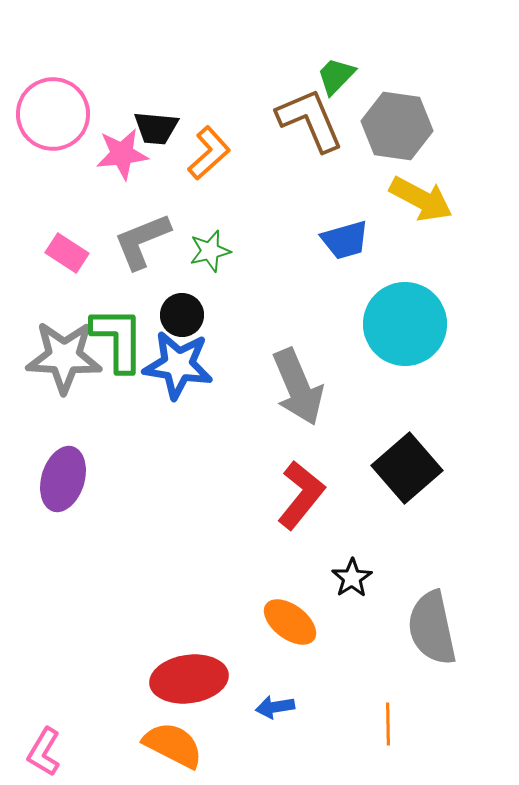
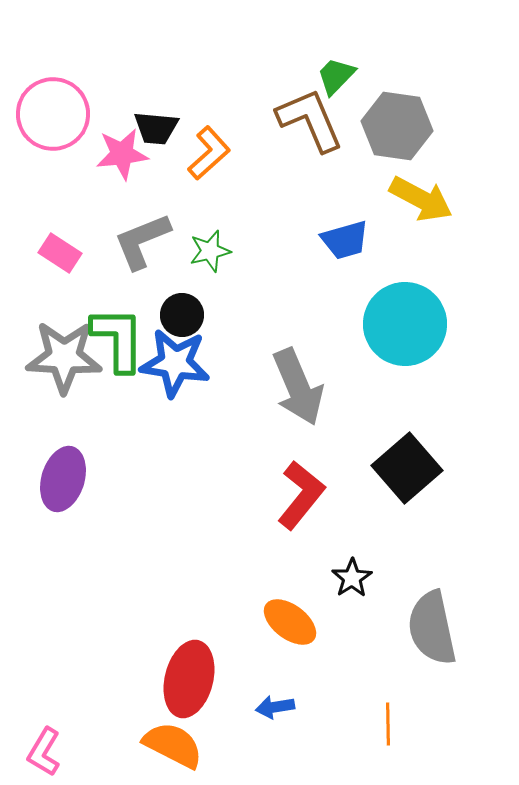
pink rectangle: moved 7 px left
blue star: moved 3 px left, 2 px up
red ellipse: rotated 68 degrees counterclockwise
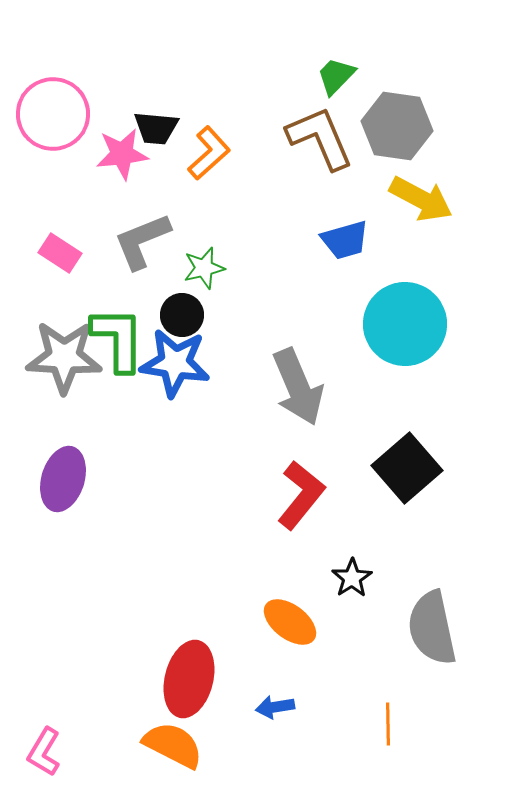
brown L-shape: moved 10 px right, 18 px down
green star: moved 6 px left, 17 px down
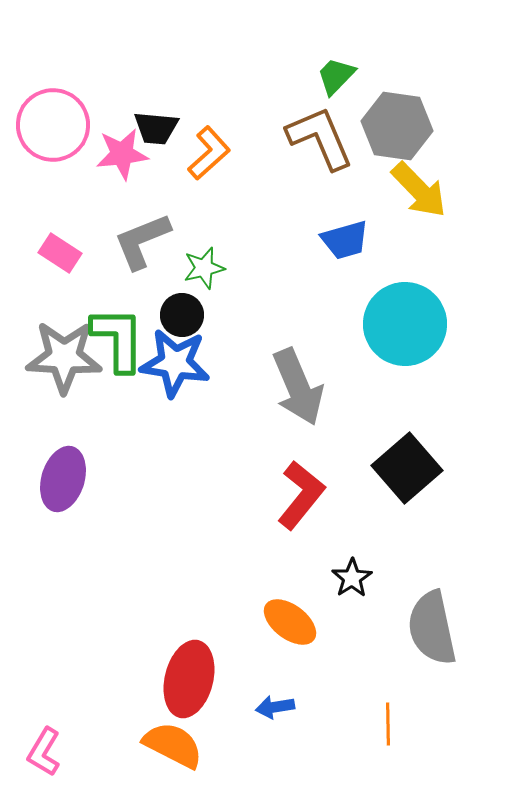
pink circle: moved 11 px down
yellow arrow: moved 2 px left, 9 px up; rotated 18 degrees clockwise
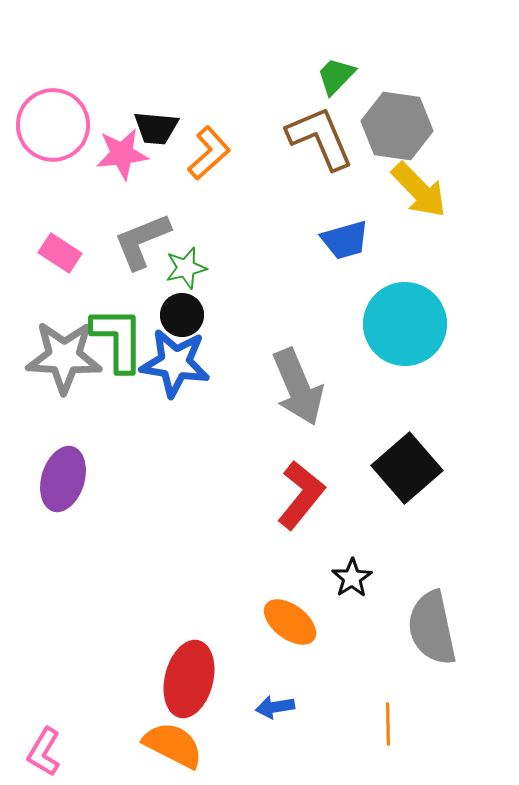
green star: moved 18 px left
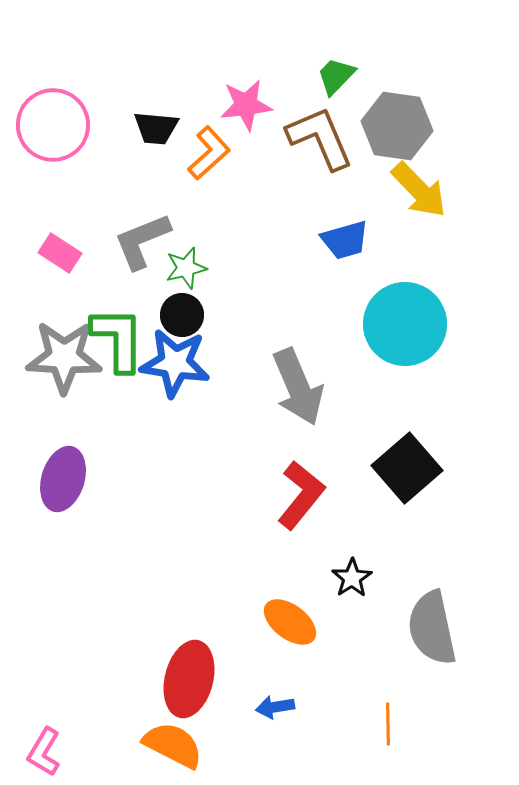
pink star: moved 124 px right, 49 px up
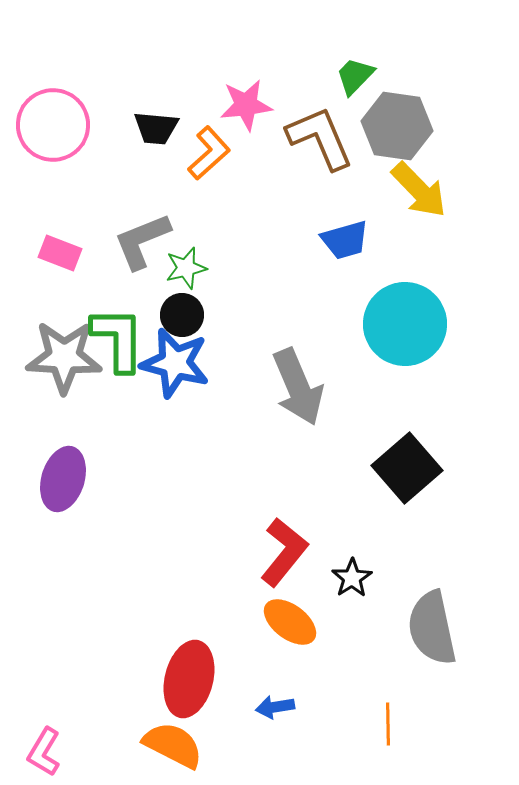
green trapezoid: moved 19 px right
pink rectangle: rotated 12 degrees counterclockwise
blue star: rotated 6 degrees clockwise
red L-shape: moved 17 px left, 57 px down
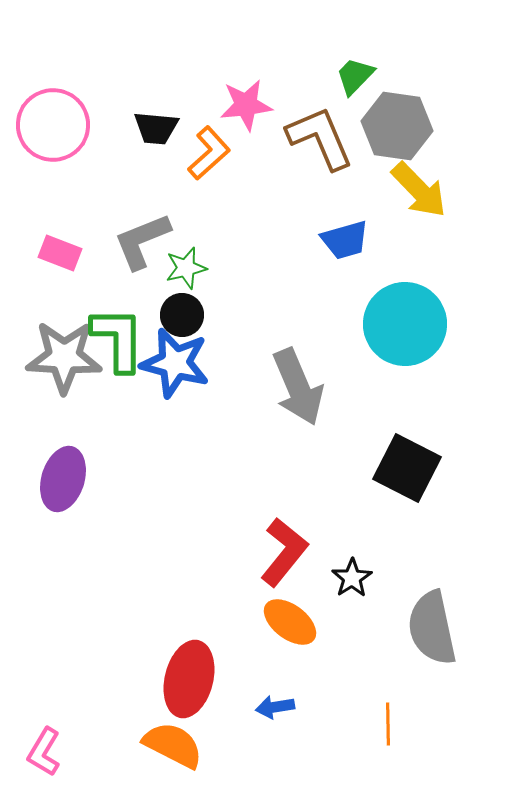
black square: rotated 22 degrees counterclockwise
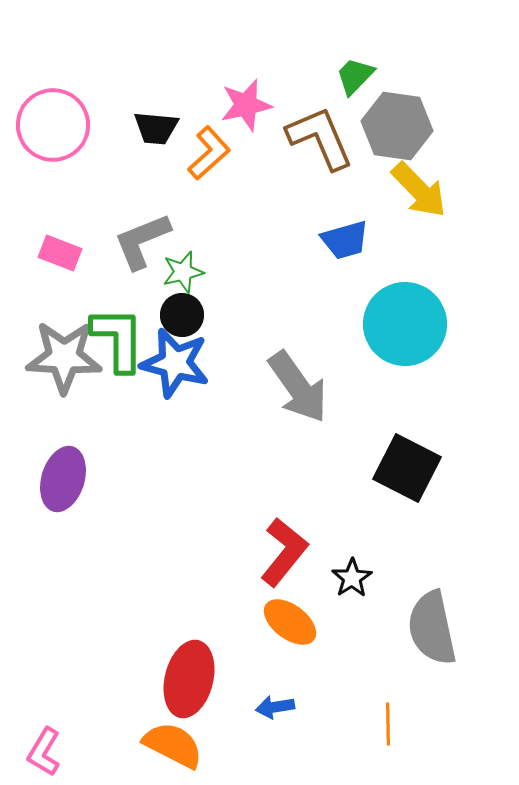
pink star: rotated 6 degrees counterclockwise
green star: moved 3 px left, 4 px down
gray arrow: rotated 12 degrees counterclockwise
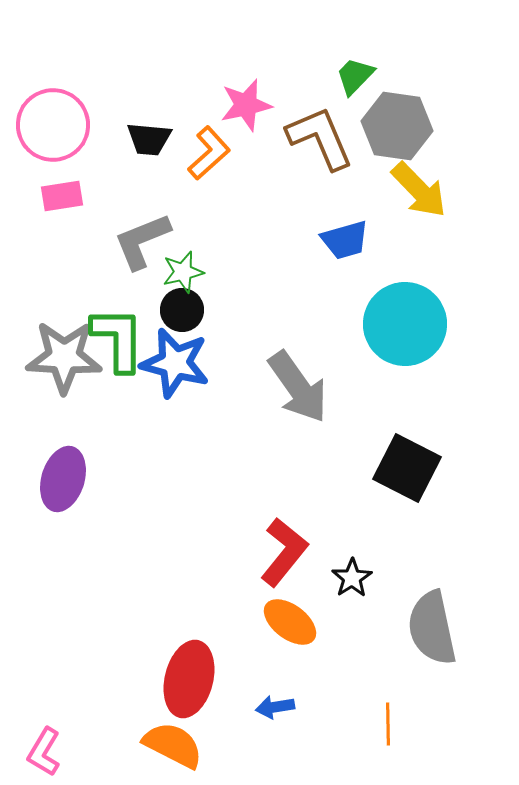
black trapezoid: moved 7 px left, 11 px down
pink rectangle: moved 2 px right, 57 px up; rotated 30 degrees counterclockwise
black circle: moved 5 px up
